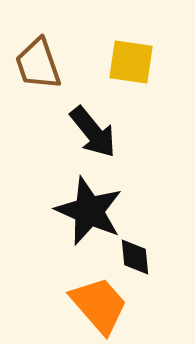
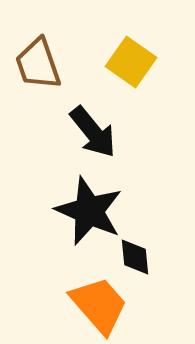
yellow square: rotated 27 degrees clockwise
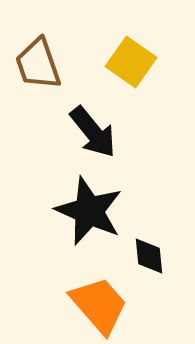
black diamond: moved 14 px right, 1 px up
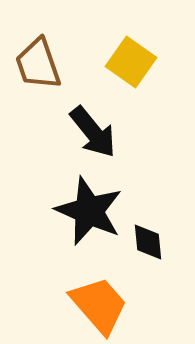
black diamond: moved 1 px left, 14 px up
